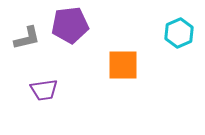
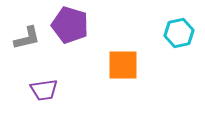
purple pentagon: rotated 24 degrees clockwise
cyan hexagon: rotated 12 degrees clockwise
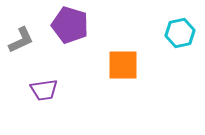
cyan hexagon: moved 1 px right
gray L-shape: moved 6 px left, 2 px down; rotated 12 degrees counterclockwise
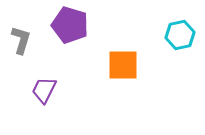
cyan hexagon: moved 2 px down
gray L-shape: rotated 48 degrees counterclockwise
purple trapezoid: rotated 124 degrees clockwise
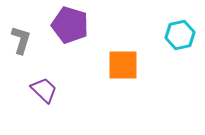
purple trapezoid: rotated 108 degrees clockwise
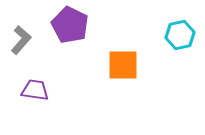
purple pentagon: rotated 9 degrees clockwise
gray L-shape: rotated 24 degrees clockwise
purple trapezoid: moved 9 px left; rotated 36 degrees counterclockwise
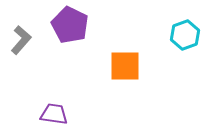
cyan hexagon: moved 5 px right; rotated 8 degrees counterclockwise
orange square: moved 2 px right, 1 px down
purple trapezoid: moved 19 px right, 24 px down
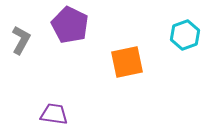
gray L-shape: rotated 12 degrees counterclockwise
orange square: moved 2 px right, 4 px up; rotated 12 degrees counterclockwise
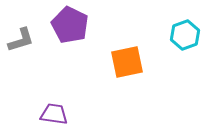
gray L-shape: rotated 44 degrees clockwise
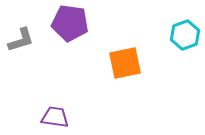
purple pentagon: moved 2 px up; rotated 18 degrees counterclockwise
orange square: moved 2 px left, 1 px down
purple trapezoid: moved 1 px right, 3 px down
